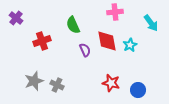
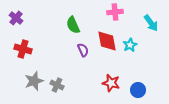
red cross: moved 19 px left, 8 px down; rotated 36 degrees clockwise
purple semicircle: moved 2 px left
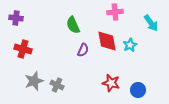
purple cross: rotated 32 degrees counterclockwise
purple semicircle: rotated 48 degrees clockwise
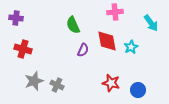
cyan star: moved 1 px right, 2 px down
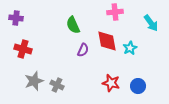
cyan star: moved 1 px left, 1 px down
blue circle: moved 4 px up
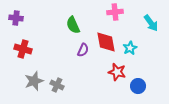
red diamond: moved 1 px left, 1 px down
red star: moved 6 px right, 11 px up
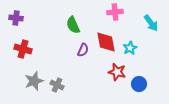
blue circle: moved 1 px right, 2 px up
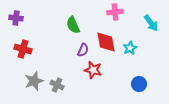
red star: moved 24 px left, 2 px up
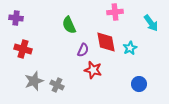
green semicircle: moved 4 px left
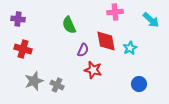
purple cross: moved 2 px right, 1 px down
cyan arrow: moved 3 px up; rotated 12 degrees counterclockwise
red diamond: moved 1 px up
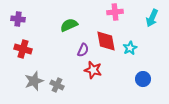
cyan arrow: moved 1 px right, 2 px up; rotated 72 degrees clockwise
green semicircle: rotated 90 degrees clockwise
blue circle: moved 4 px right, 5 px up
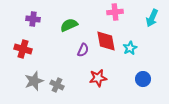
purple cross: moved 15 px right
red star: moved 5 px right, 8 px down; rotated 24 degrees counterclockwise
